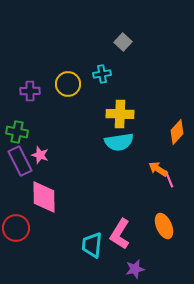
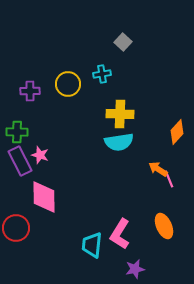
green cross: rotated 10 degrees counterclockwise
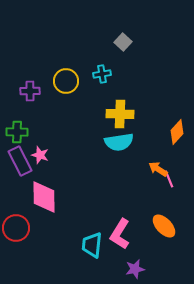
yellow circle: moved 2 px left, 3 px up
orange ellipse: rotated 20 degrees counterclockwise
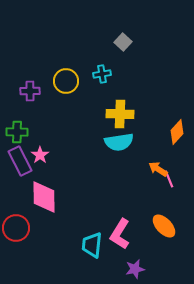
pink star: rotated 18 degrees clockwise
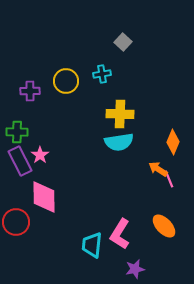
orange diamond: moved 4 px left, 10 px down; rotated 20 degrees counterclockwise
red circle: moved 6 px up
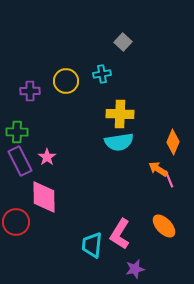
pink star: moved 7 px right, 2 px down
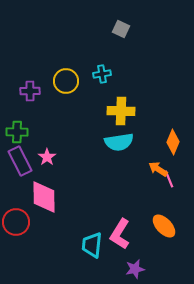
gray square: moved 2 px left, 13 px up; rotated 18 degrees counterclockwise
yellow cross: moved 1 px right, 3 px up
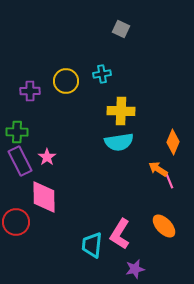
pink line: moved 1 px down
